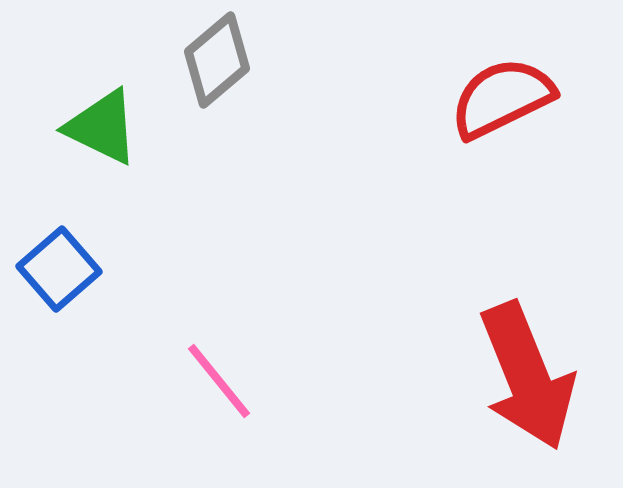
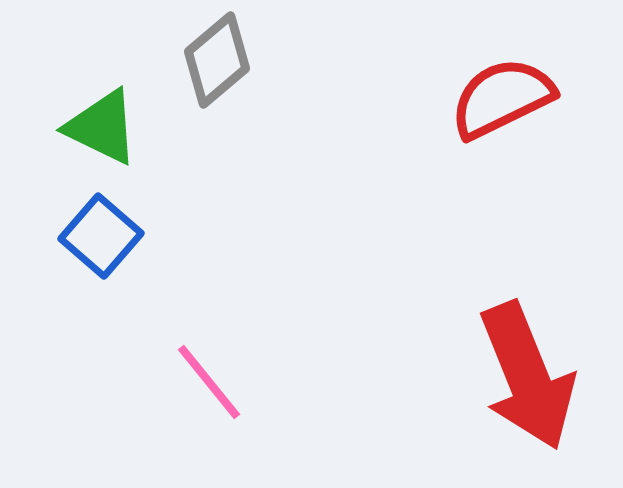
blue square: moved 42 px right, 33 px up; rotated 8 degrees counterclockwise
pink line: moved 10 px left, 1 px down
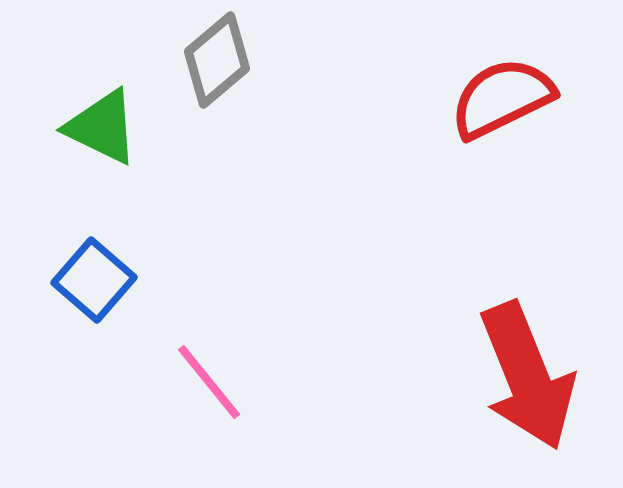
blue square: moved 7 px left, 44 px down
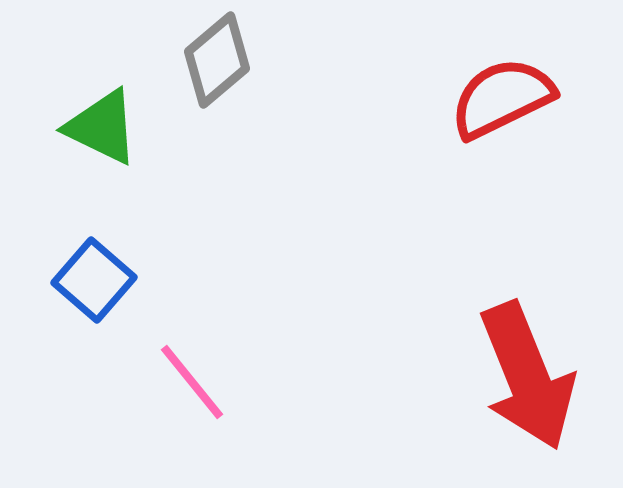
pink line: moved 17 px left
